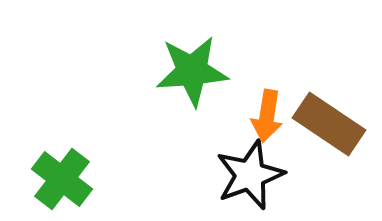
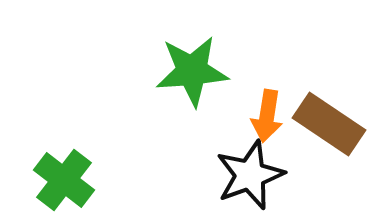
green cross: moved 2 px right, 1 px down
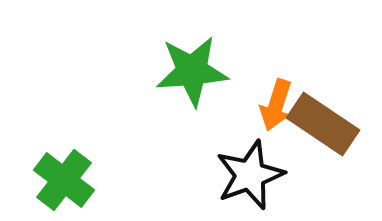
orange arrow: moved 9 px right, 11 px up; rotated 9 degrees clockwise
brown rectangle: moved 6 px left
